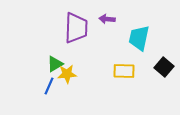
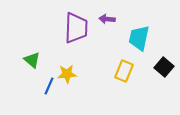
green triangle: moved 23 px left, 4 px up; rotated 48 degrees counterclockwise
yellow rectangle: rotated 70 degrees counterclockwise
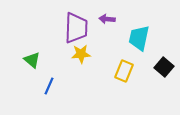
yellow star: moved 14 px right, 20 px up
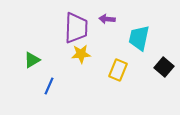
green triangle: rotated 48 degrees clockwise
yellow rectangle: moved 6 px left, 1 px up
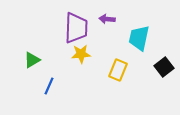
black square: rotated 12 degrees clockwise
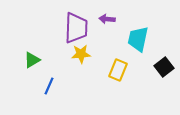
cyan trapezoid: moved 1 px left, 1 px down
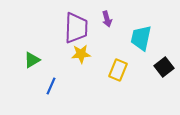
purple arrow: rotated 112 degrees counterclockwise
cyan trapezoid: moved 3 px right, 1 px up
blue line: moved 2 px right
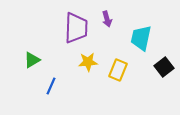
yellow star: moved 7 px right, 8 px down
